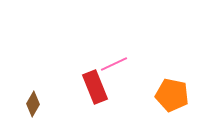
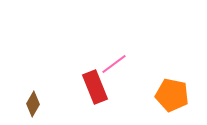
pink line: rotated 12 degrees counterclockwise
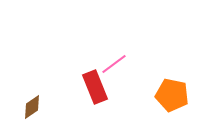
brown diamond: moved 1 px left, 3 px down; rotated 25 degrees clockwise
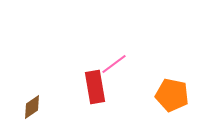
red rectangle: rotated 12 degrees clockwise
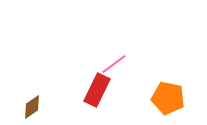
red rectangle: moved 2 px right, 3 px down; rotated 36 degrees clockwise
orange pentagon: moved 4 px left, 3 px down
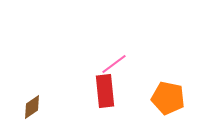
red rectangle: moved 8 px right, 1 px down; rotated 32 degrees counterclockwise
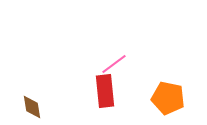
brown diamond: rotated 65 degrees counterclockwise
